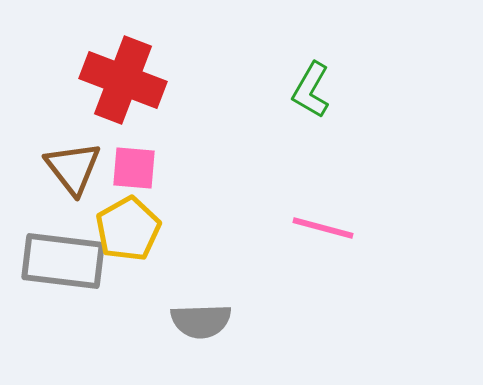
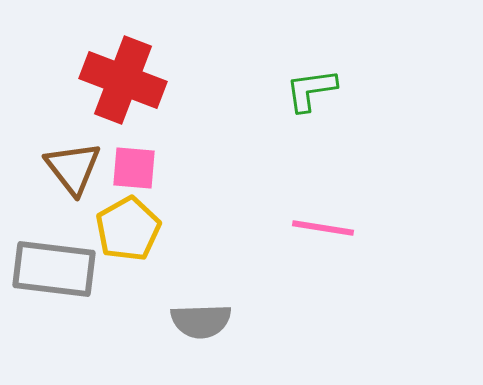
green L-shape: rotated 52 degrees clockwise
pink line: rotated 6 degrees counterclockwise
gray rectangle: moved 9 px left, 8 px down
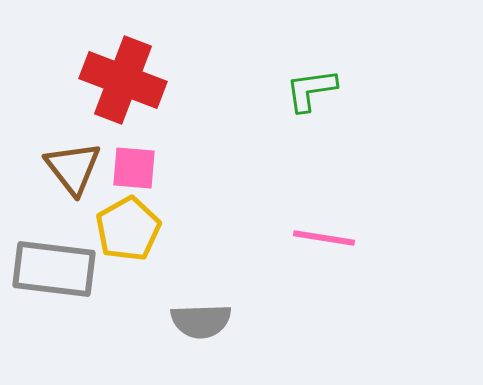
pink line: moved 1 px right, 10 px down
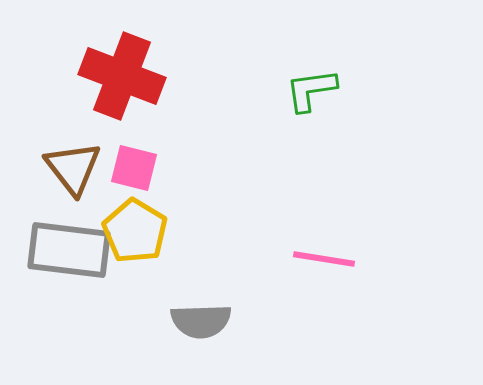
red cross: moved 1 px left, 4 px up
pink square: rotated 9 degrees clockwise
yellow pentagon: moved 7 px right, 2 px down; rotated 12 degrees counterclockwise
pink line: moved 21 px down
gray rectangle: moved 15 px right, 19 px up
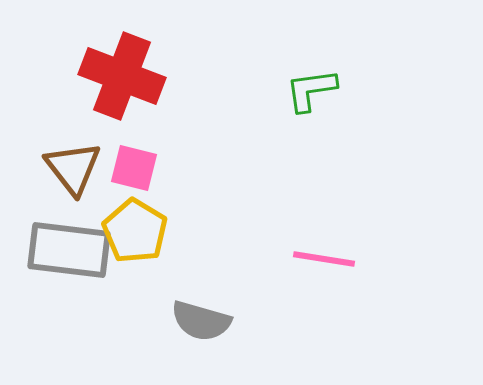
gray semicircle: rotated 18 degrees clockwise
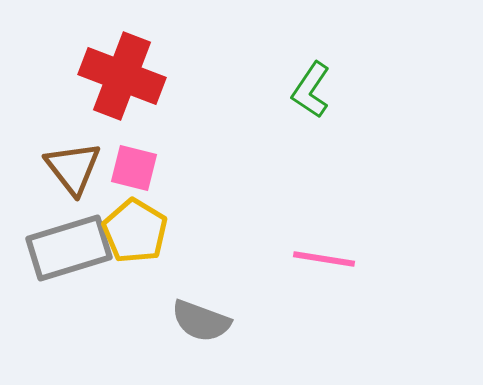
green L-shape: rotated 48 degrees counterclockwise
gray rectangle: moved 2 px up; rotated 24 degrees counterclockwise
gray semicircle: rotated 4 degrees clockwise
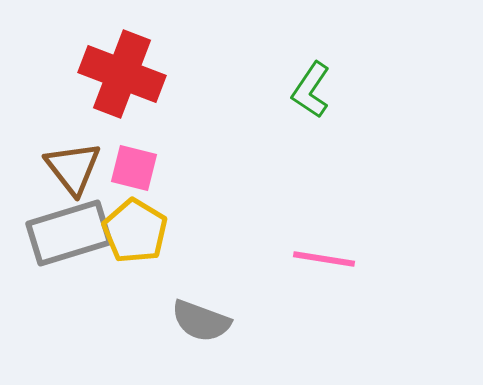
red cross: moved 2 px up
gray rectangle: moved 15 px up
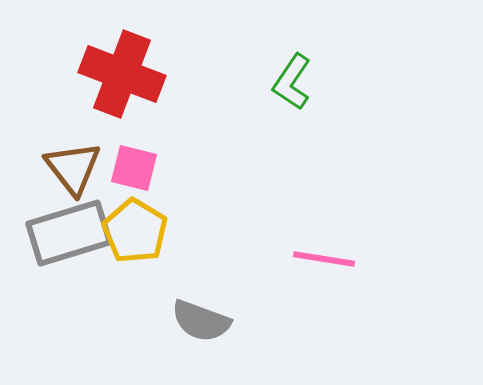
green L-shape: moved 19 px left, 8 px up
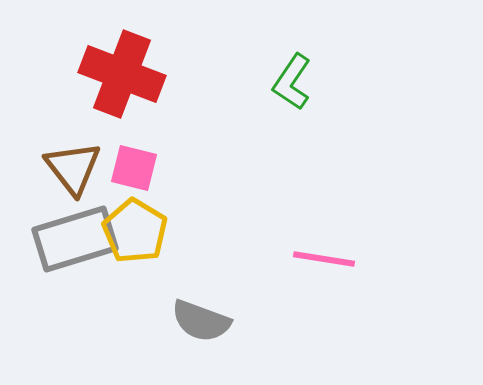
gray rectangle: moved 6 px right, 6 px down
